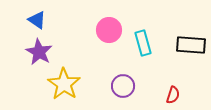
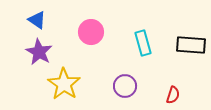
pink circle: moved 18 px left, 2 px down
purple circle: moved 2 px right
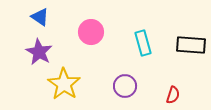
blue triangle: moved 3 px right, 3 px up
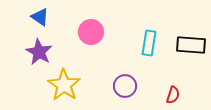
cyan rectangle: moved 6 px right; rotated 25 degrees clockwise
yellow star: moved 1 px down
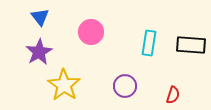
blue triangle: rotated 18 degrees clockwise
purple star: rotated 12 degrees clockwise
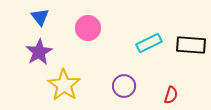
pink circle: moved 3 px left, 4 px up
cyan rectangle: rotated 55 degrees clockwise
purple circle: moved 1 px left
red semicircle: moved 2 px left
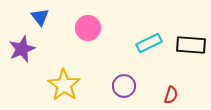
purple star: moved 17 px left, 3 px up; rotated 8 degrees clockwise
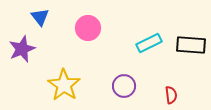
red semicircle: rotated 24 degrees counterclockwise
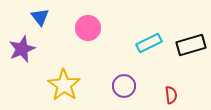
black rectangle: rotated 20 degrees counterclockwise
